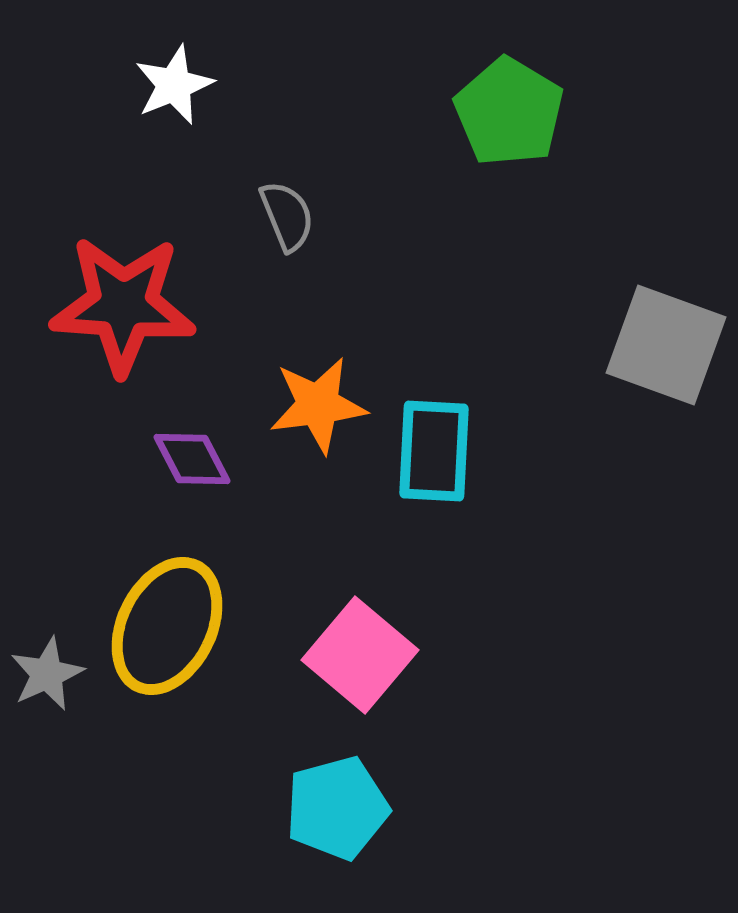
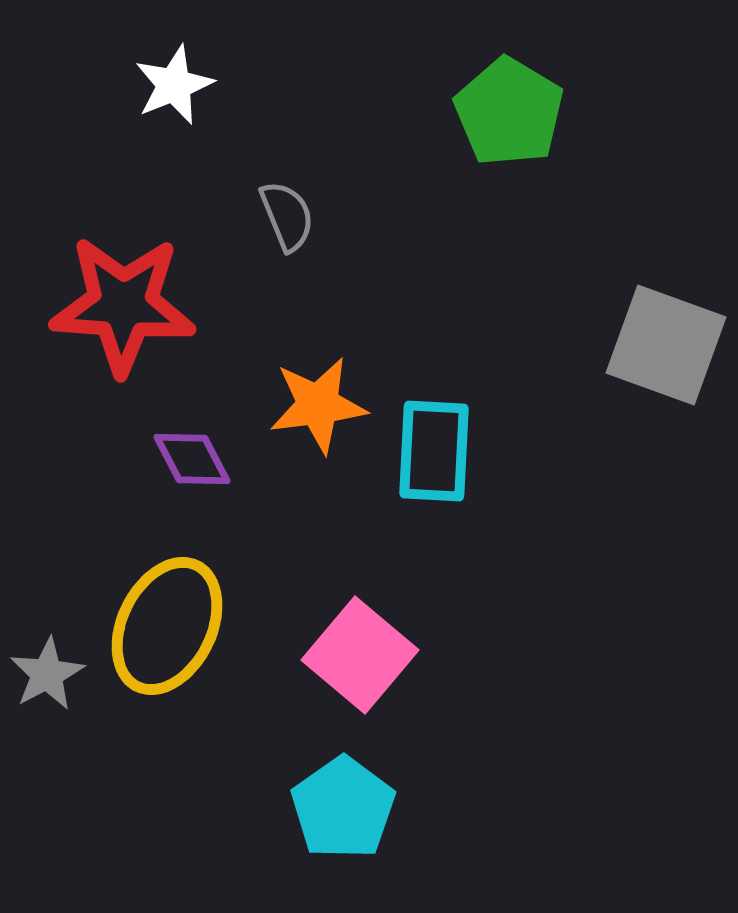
gray star: rotated 4 degrees counterclockwise
cyan pentagon: moved 6 px right; rotated 20 degrees counterclockwise
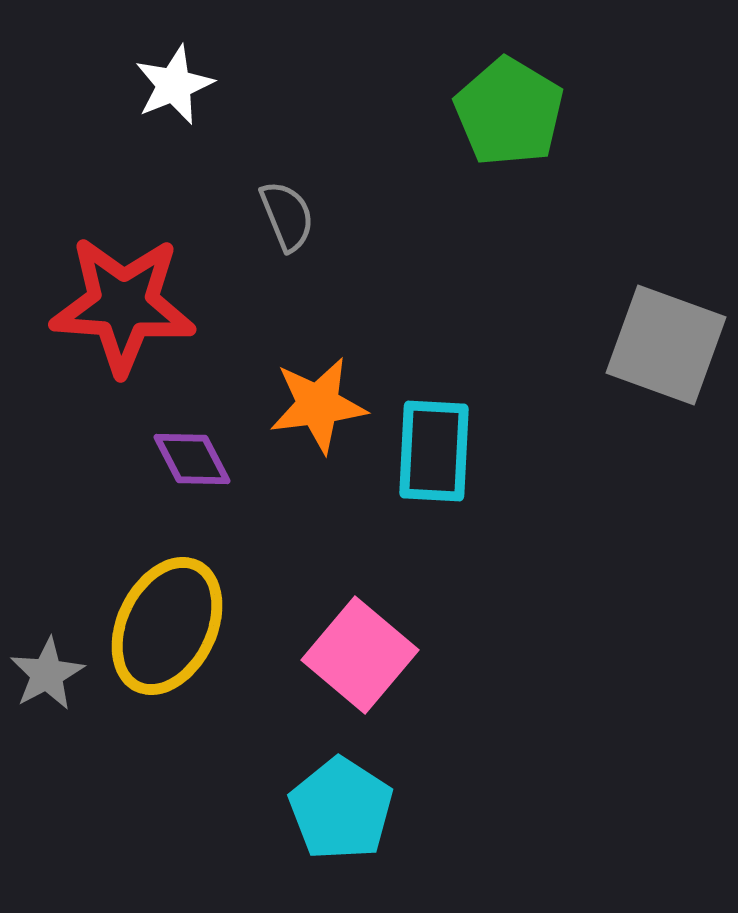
cyan pentagon: moved 2 px left, 1 px down; rotated 4 degrees counterclockwise
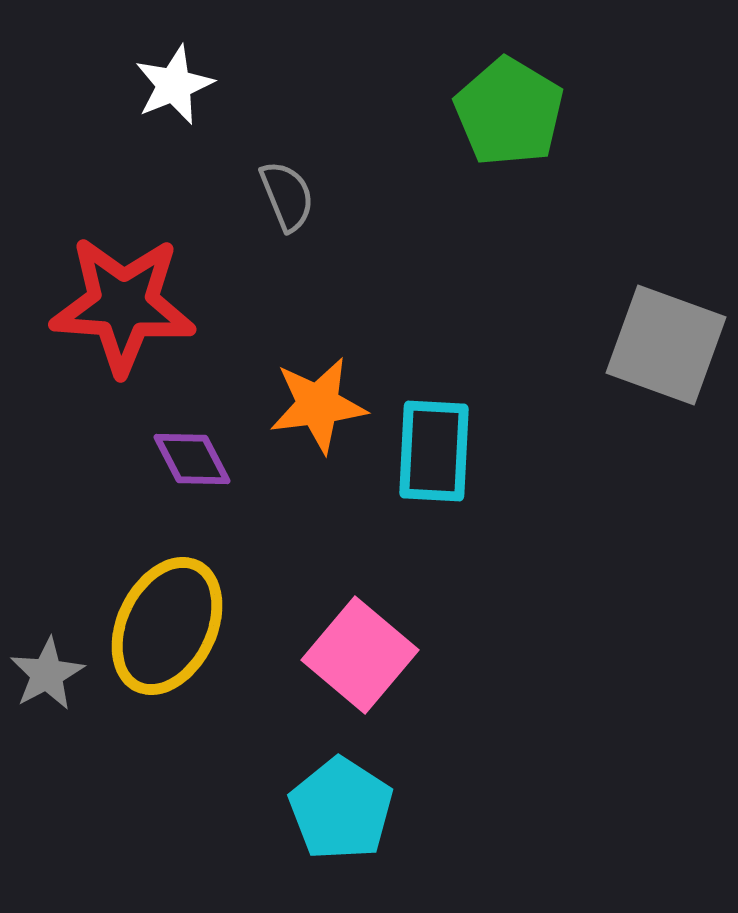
gray semicircle: moved 20 px up
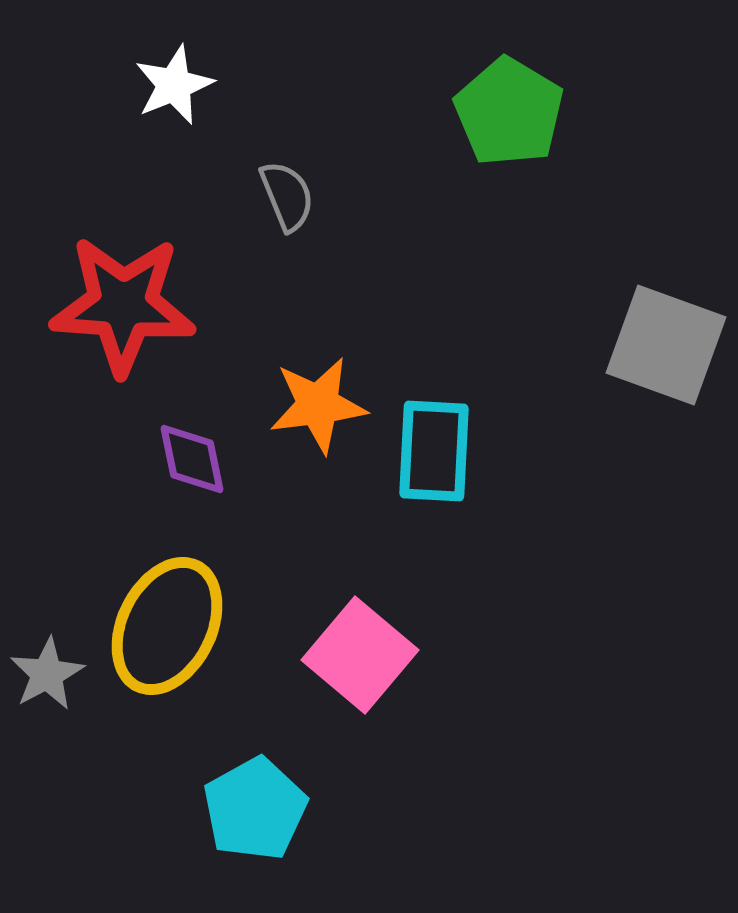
purple diamond: rotated 16 degrees clockwise
cyan pentagon: moved 86 px left; rotated 10 degrees clockwise
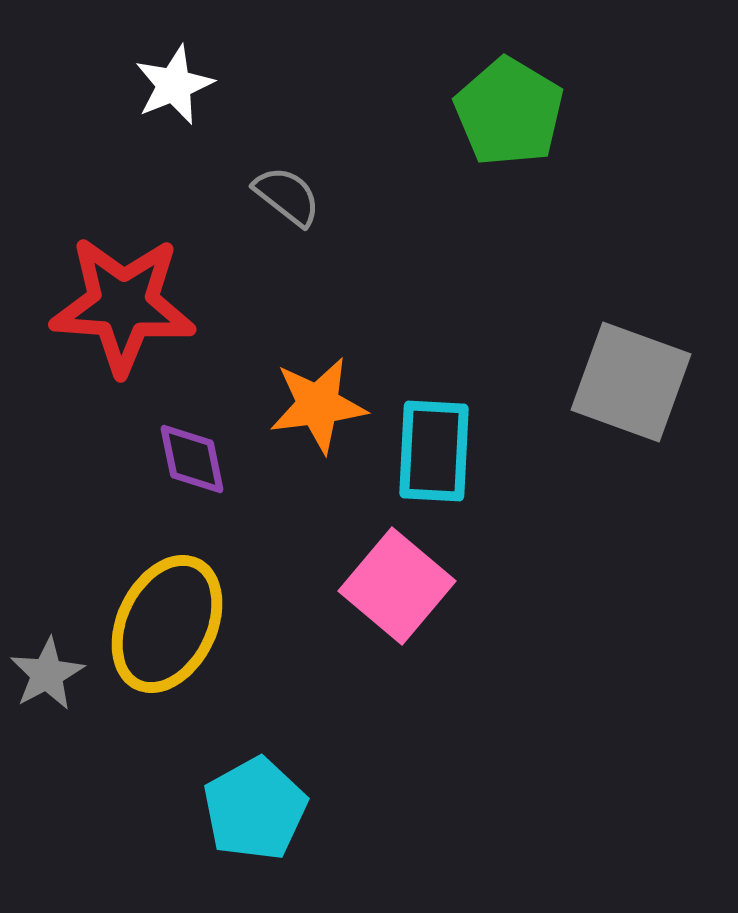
gray semicircle: rotated 30 degrees counterclockwise
gray square: moved 35 px left, 37 px down
yellow ellipse: moved 2 px up
pink square: moved 37 px right, 69 px up
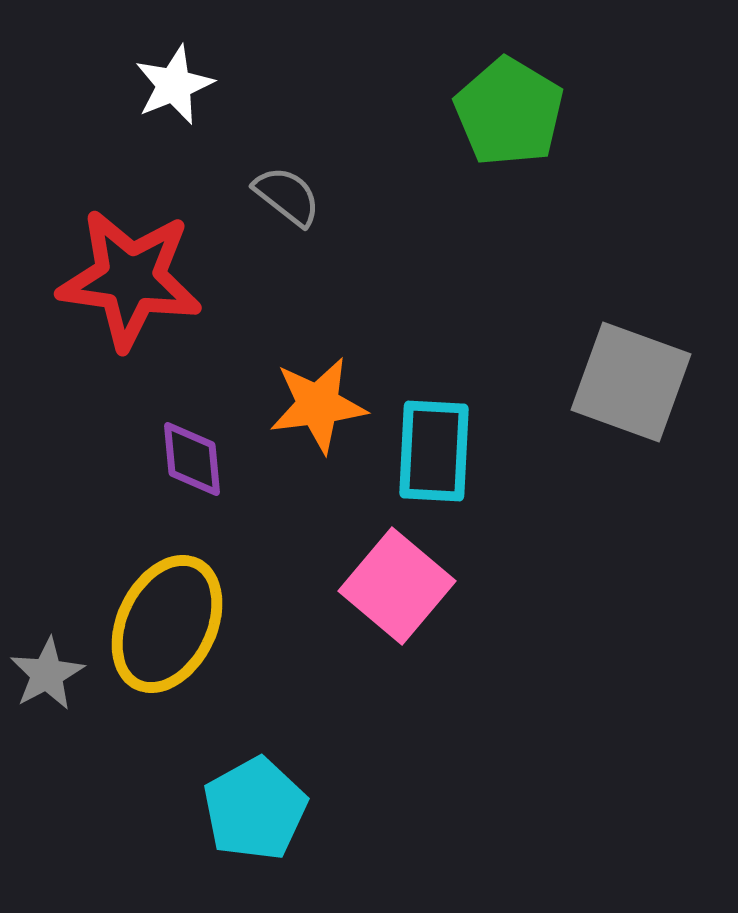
red star: moved 7 px right, 26 px up; rotated 4 degrees clockwise
purple diamond: rotated 6 degrees clockwise
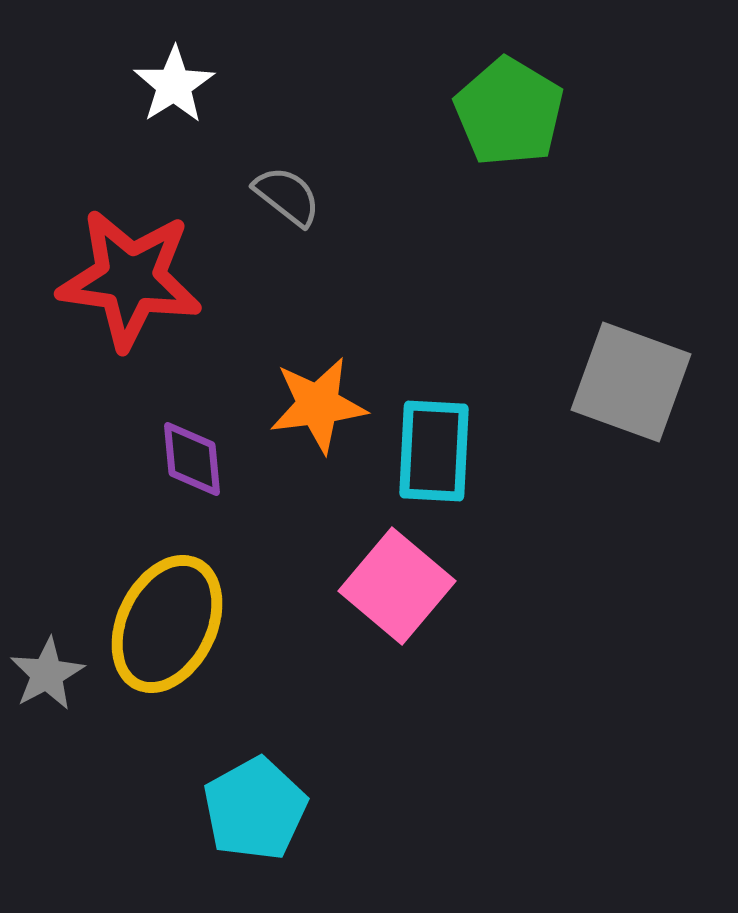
white star: rotated 10 degrees counterclockwise
